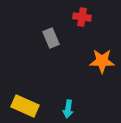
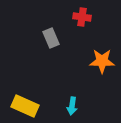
cyan arrow: moved 4 px right, 3 px up
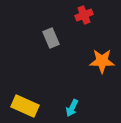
red cross: moved 2 px right, 2 px up; rotated 30 degrees counterclockwise
cyan arrow: moved 2 px down; rotated 18 degrees clockwise
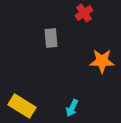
red cross: moved 2 px up; rotated 12 degrees counterclockwise
gray rectangle: rotated 18 degrees clockwise
yellow rectangle: moved 3 px left; rotated 8 degrees clockwise
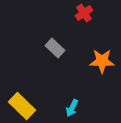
gray rectangle: moved 4 px right, 10 px down; rotated 42 degrees counterclockwise
yellow rectangle: rotated 12 degrees clockwise
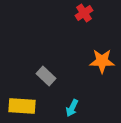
gray rectangle: moved 9 px left, 28 px down
yellow rectangle: rotated 40 degrees counterclockwise
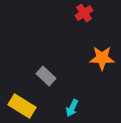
orange star: moved 3 px up
yellow rectangle: rotated 28 degrees clockwise
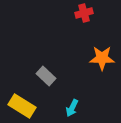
red cross: rotated 18 degrees clockwise
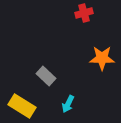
cyan arrow: moved 4 px left, 4 px up
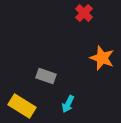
red cross: rotated 30 degrees counterclockwise
orange star: rotated 20 degrees clockwise
gray rectangle: rotated 24 degrees counterclockwise
